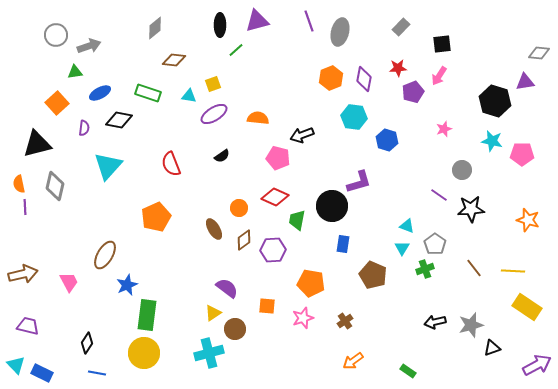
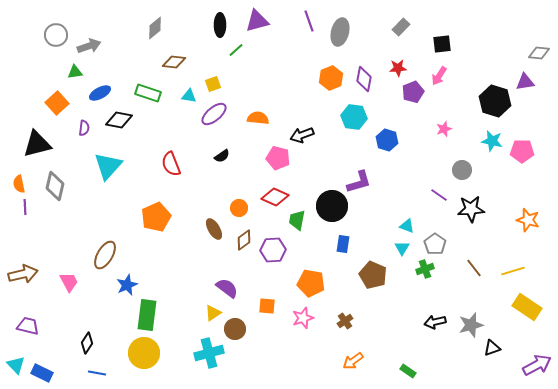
brown diamond at (174, 60): moved 2 px down
purple ellipse at (214, 114): rotated 8 degrees counterclockwise
pink pentagon at (522, 154): moved 3 px up
yellow line at (513, 271): rotated 20 degrees counterclockwise
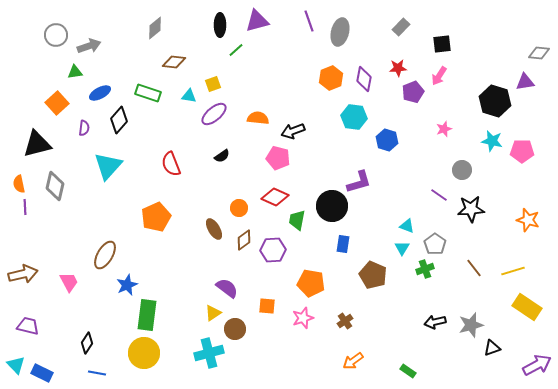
black diamond at (119, 120): rotated 60 degrees counterclockwise
black arrow at (302, 135): moved 9 px left, 4 px up
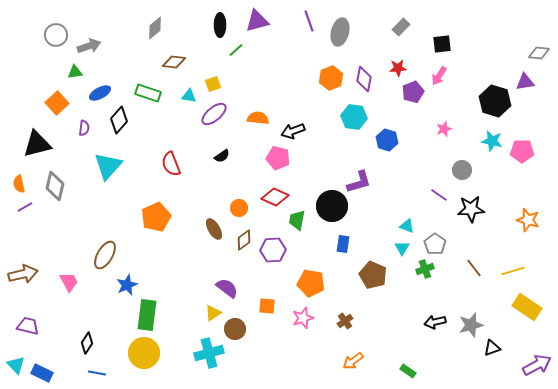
purple line at (25, 207): rotated 63 degrees clockwise
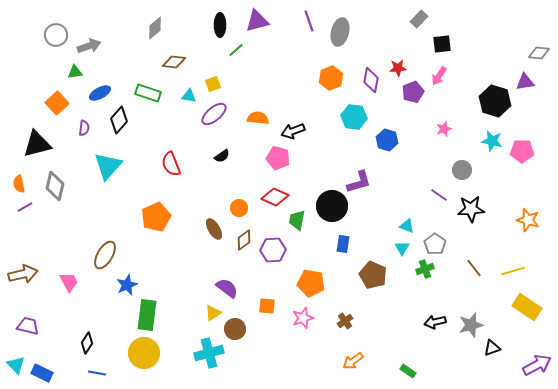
gray rectangle at (401, 27): moved 18 px right, 8 px up
purple diamond at (364, 79): moved 7 px right, 1 px down
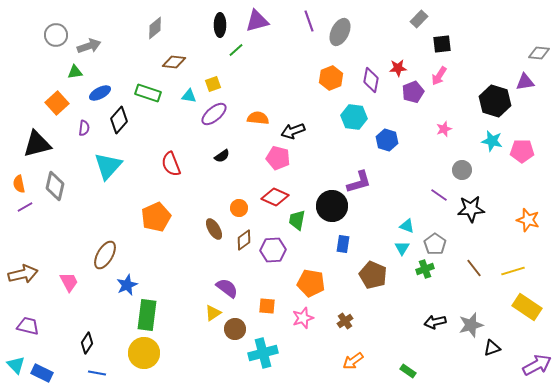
gray ellipse at (340, 32): rotated 12 degrees clockwise
cyan cross at (209, 353): moved 54 px right
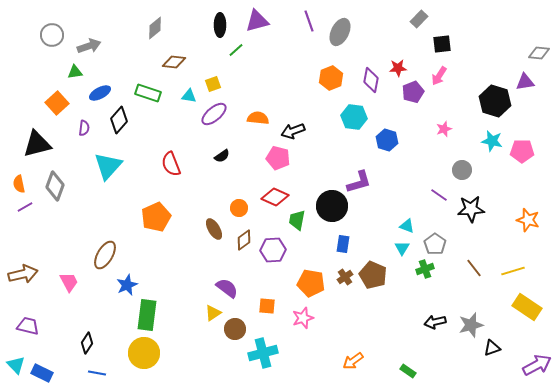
gray circle at (56, 35): moved 4 px left
gray diamond at (55, 186): rotated 8 degrees clockwise
brown cross at (345, 321): moved 44 px up
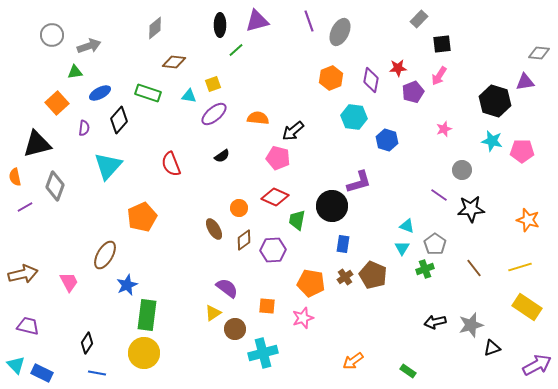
black arrow at (293, 131): rotated 20 degrees counterclockwise
orange semicircle at (19, 184): moved 4 px left, 7 px up
orange pentagon at (156, 217): moved 14 px left
yellow line at (513, 271): moved 7 px right, 4 px up
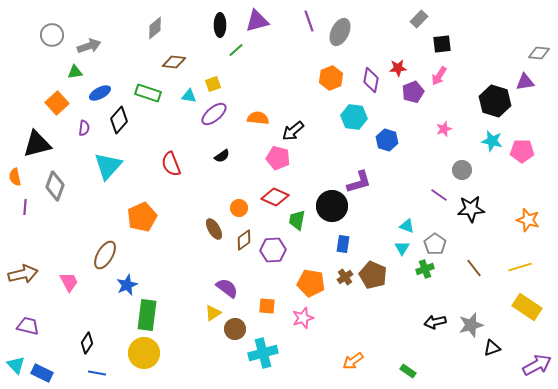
purple line at (25, 207): rotated 56 degrees counterclockwise
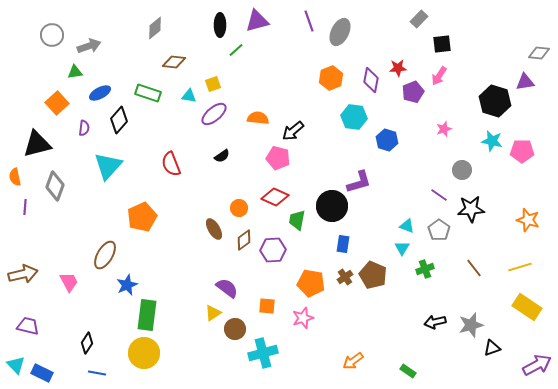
gray pentagon at (435, 244): moved 4 px right, 14 px up
